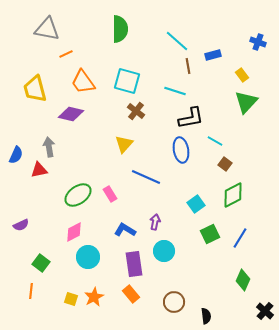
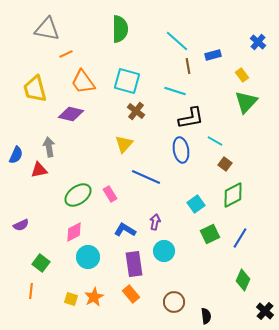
blue cross at (258, 42): rotated 21 degrees clockwise
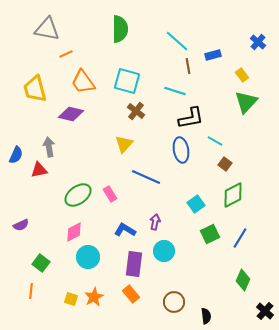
purple rectangle at (134, 264): rotated 15 degrees clockwise
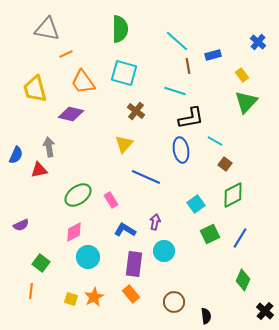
cyan square at (127, 81): moved 3 px left, 8 px up
pink rectangle at (110, 194): moved 1 px right, 6 px down
